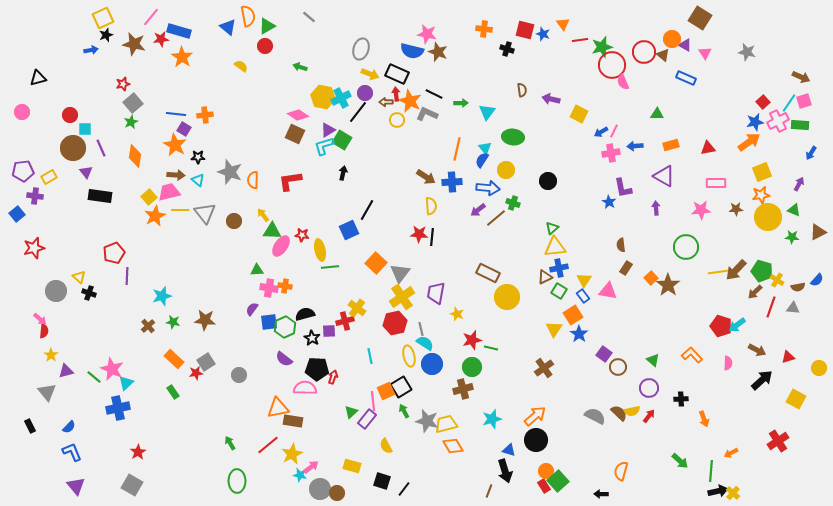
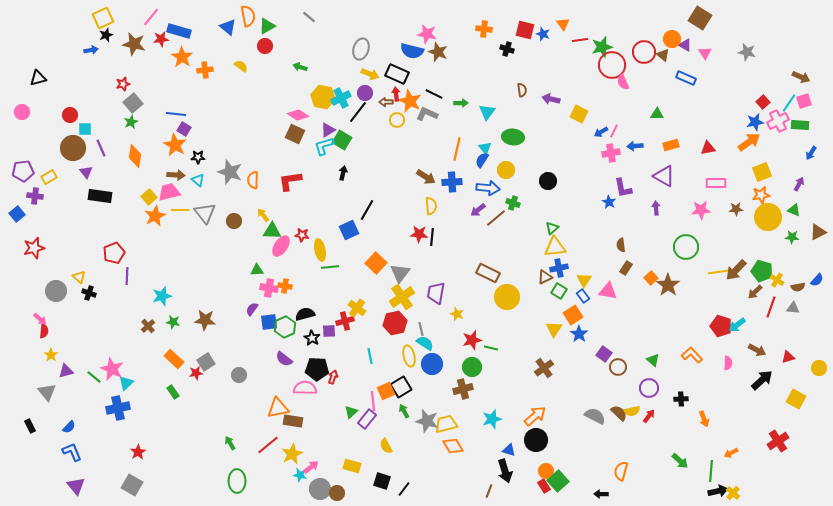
orange cross at (205, 115): moved 45 px up
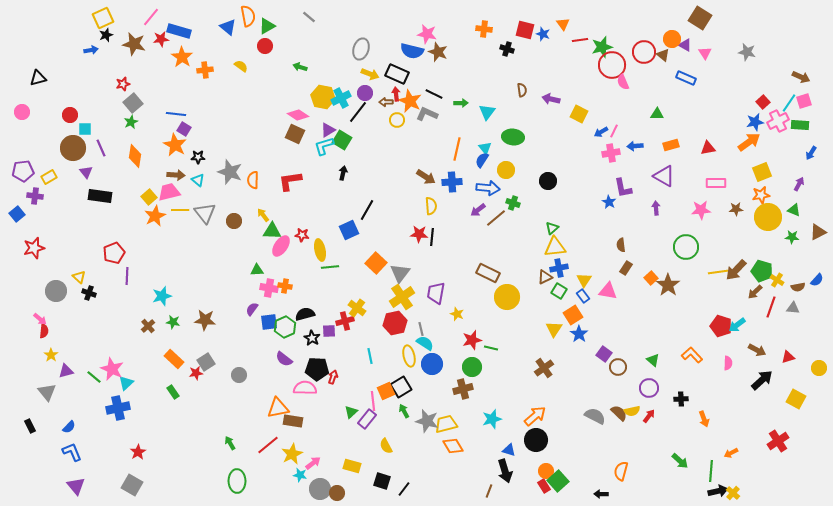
pink arrow at (311, 467): moved 2 px right, 4 px up
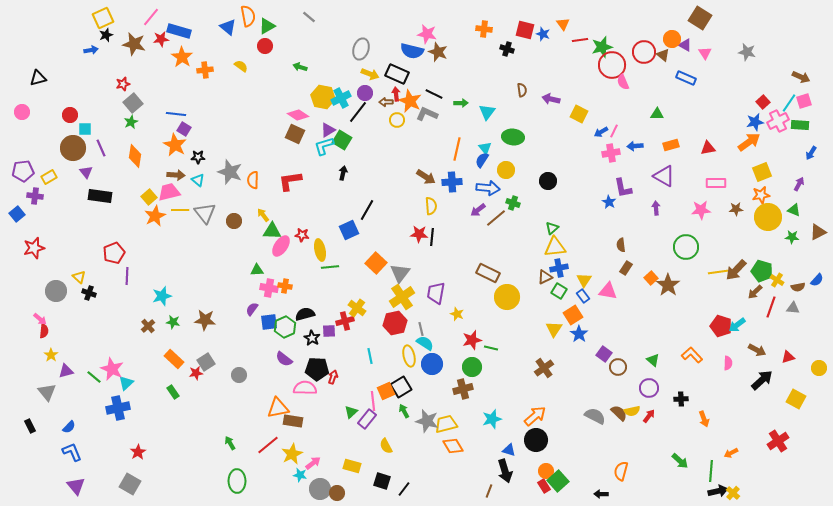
gray square at (132, 485): moved 2 px left, 1 px up
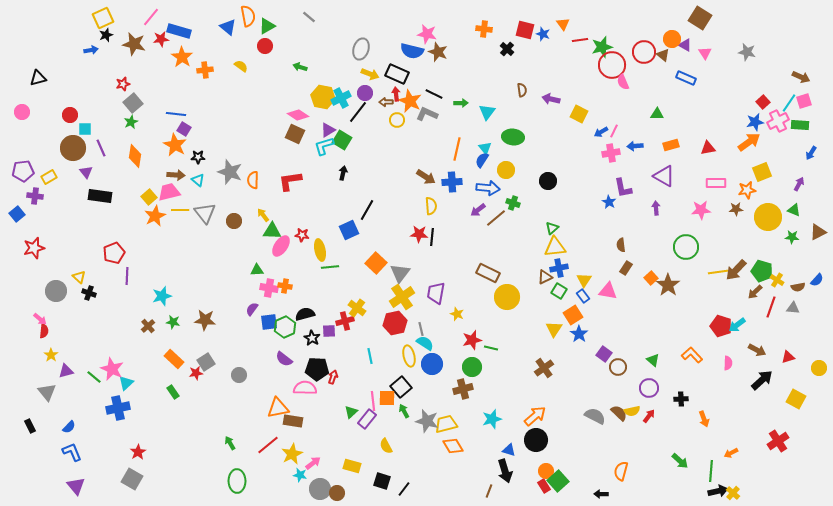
black cross at (507, 49): rotated 24 degrees clockwise
orange star at (761, 195): moved 14 px left, 5 px up
black square at (401, 387): rotated 10 degrees counterclockwise
orange square at (386, 391): moved 1 px right, 7 px down; rotated 24 degrees clockwise
gray square at (130, 484): moved 2 px right, 5 px up
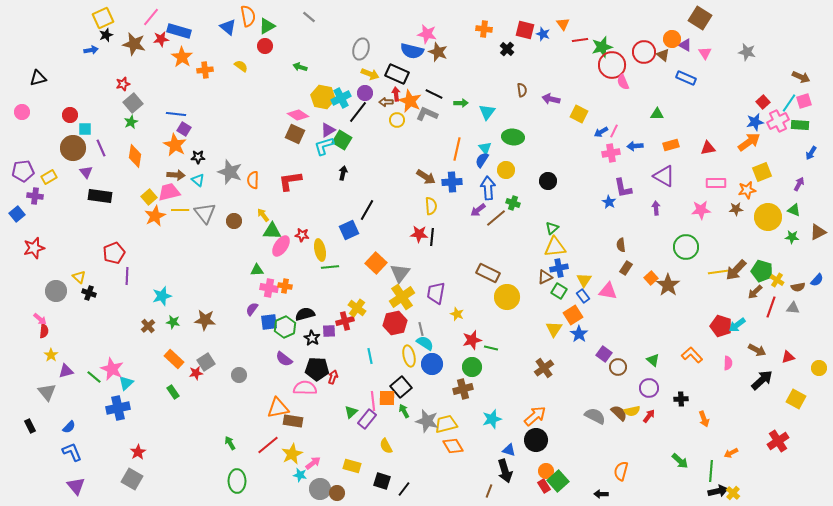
blue arrow at (488, 188): rotated 100 degrees counterclockwise
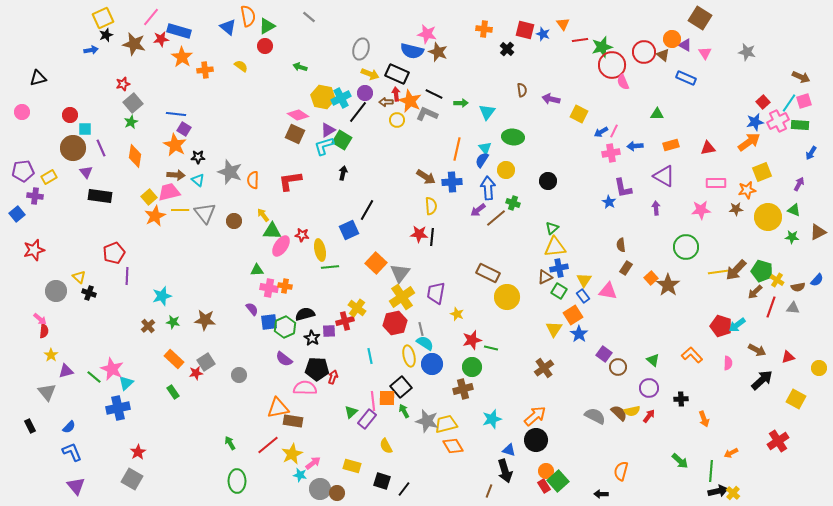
red star at (34, 248): moved 2 px down
purple semicircle at (252, 309): rotated 104 degrees clockwise
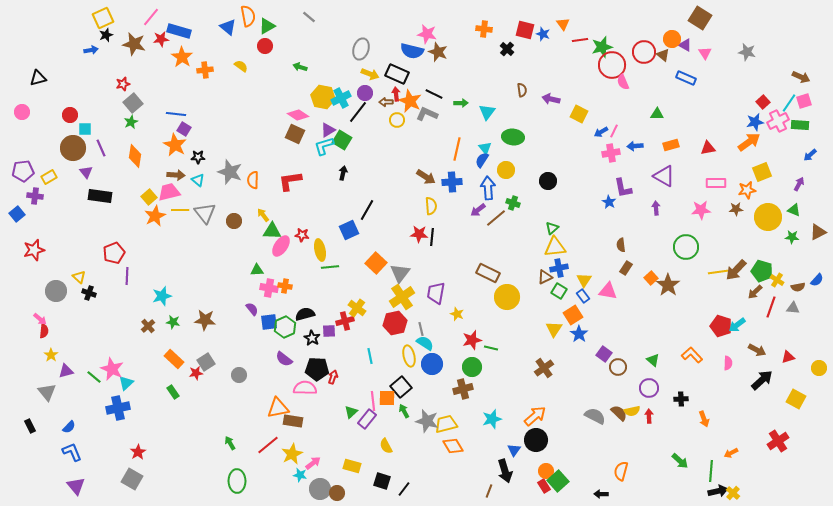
blue arrow at (811, 153): moved 1 px left, 2 px down; rotated 16 degrees clockwise
red arrow at (649, 416): rotated 40 degrees counterclockwise
blue triangle at (509, 450): moved 5 px right; rotated 48 degrees clockwise
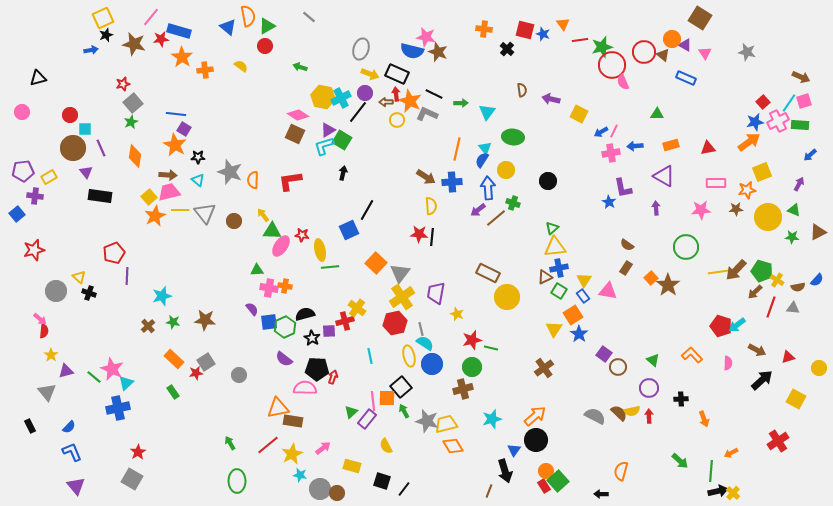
pink star at (427, 34): moved 1 px left, 3 px down
brown arrow at (176, 175): moved 8 px left
brown semicircle at (621, 245): moved 6 px right; rotated 48 degrees counterclockwise
pink arrow at (313, 463): moved 10 px right, 15 px up
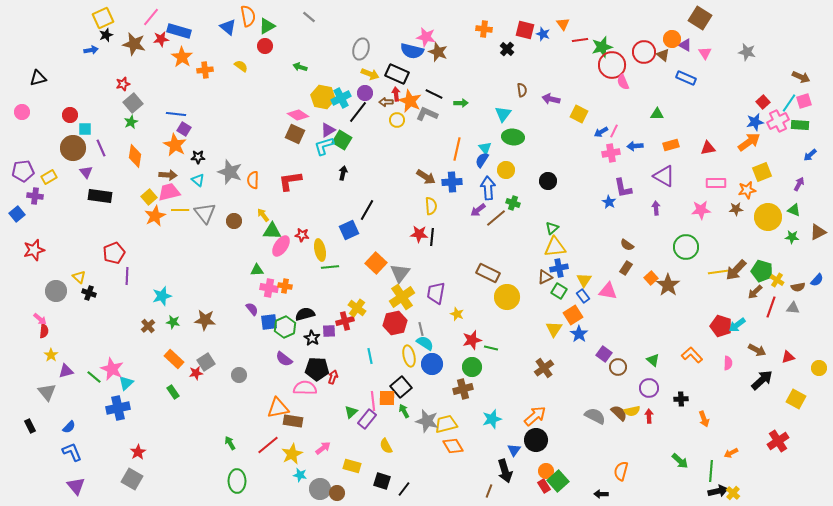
cyan triangle at (487, 112): moved 16 px right, 2 px down
